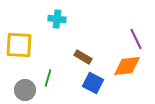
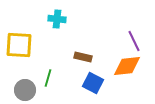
purple line: moved 2 px left, 2 px down
brown rectangle: rotated 18 degrees counterclockwise
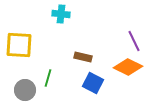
cyan cross: moved 4 px right, 5 px up
orange diamond: moved 1 px right, 1 px down; rotated 32 degrees clockwise
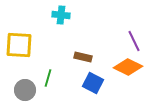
cyan cross: moved 1 px down
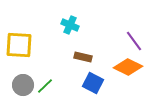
cyan cross: moved 9 px right, 10 px down; rotated 18 degrees clockwise
purple line: rotated 10 degrees counterclockwise
green line: moved 3 px left, 8 px down; rotated 30 degrees clockwise
gray circle: moved 2 px left, 5 px up
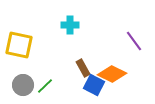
cyan cross: rotated 24 degrees counterclockwise
yellow square: rotated 8 degrees clockwise
brown rectangle: moved 11 px down; rotated 48 degrees clockwise
orange diamond: moved 16 px left, 7 px down
blue square: moved 1 px right, 2 px down
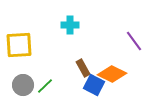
yellow square: rotated 16 degrees counterclockwise
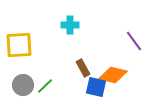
orange diamond: moved 1 px right, 1 px down; rotated 12 degrees counterclockwise
blue square: moved 2 px right, 2 px down; rotated 15 degrees counterclockwise
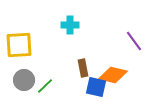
brown rectangle: rotated 18 degrees clockwise
gray circle: moved 1 px right, 5 px up
